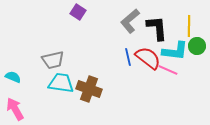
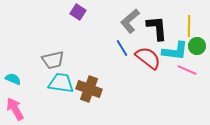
blue line: moved 6 px left, 9 px up; rotated 18 degrees counterclockwise
pink line: moved 19 px right
cyan semicircle: moved 2 px down
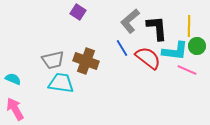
brown cross: moved 3 px left, 28 px up
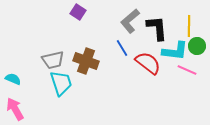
red semicircle: moved 5 px down
cyan trapezoid: rotated 64 degrees clockwise
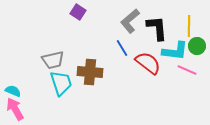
brown cross: moved 4 px right, 11 px down; rotated 15 degrees counterclockwise
cyan semicircle: moved 12 px down
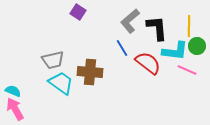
cyan trapezoid: rotated 36 degrees counterclockwise
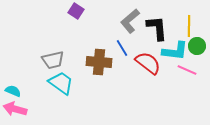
purple square: moved 2 px left, 1 px up
brown cross: moved 9 px right, 10 px up
pink arrow: rotated 45 degrees counterclockwise
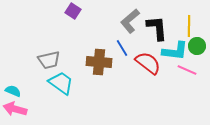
purple square: moved 3 px left
gray trapezoid: moved 4 px left
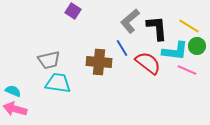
yellow line: rotated 60 degrees counterclockwise
cyan trapezoid: moved 3 px left; rotated 28 degrees counterclockwise
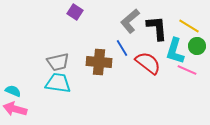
purple square: moved 2 px right, 1 px down
cyan L-shape: rotated 100 degrees clockwise
gray trapezoid: moved 9 px right, 2 px down
